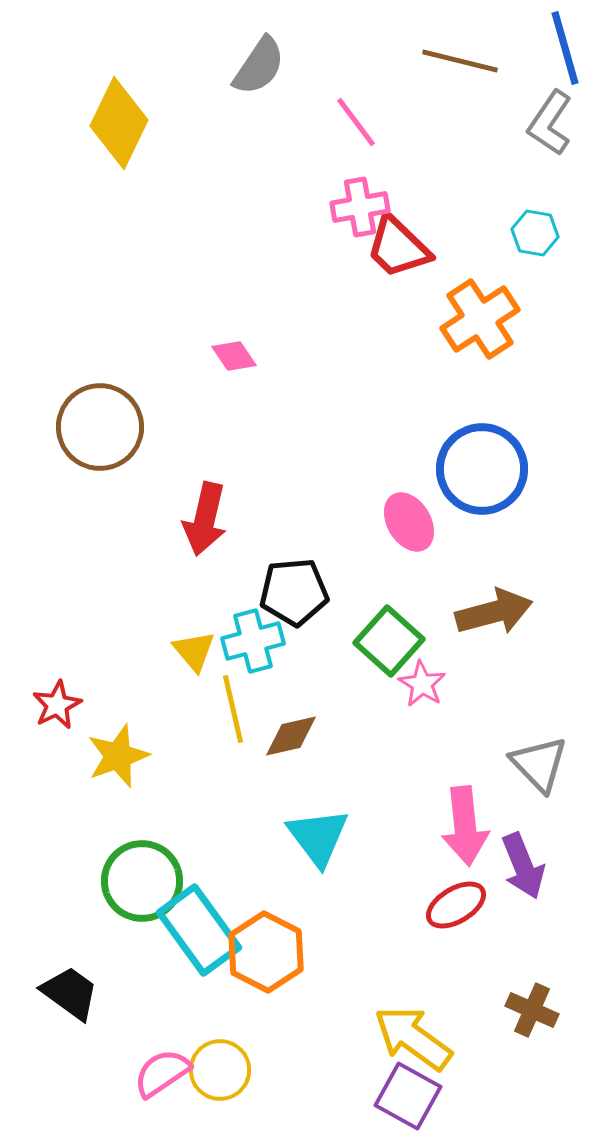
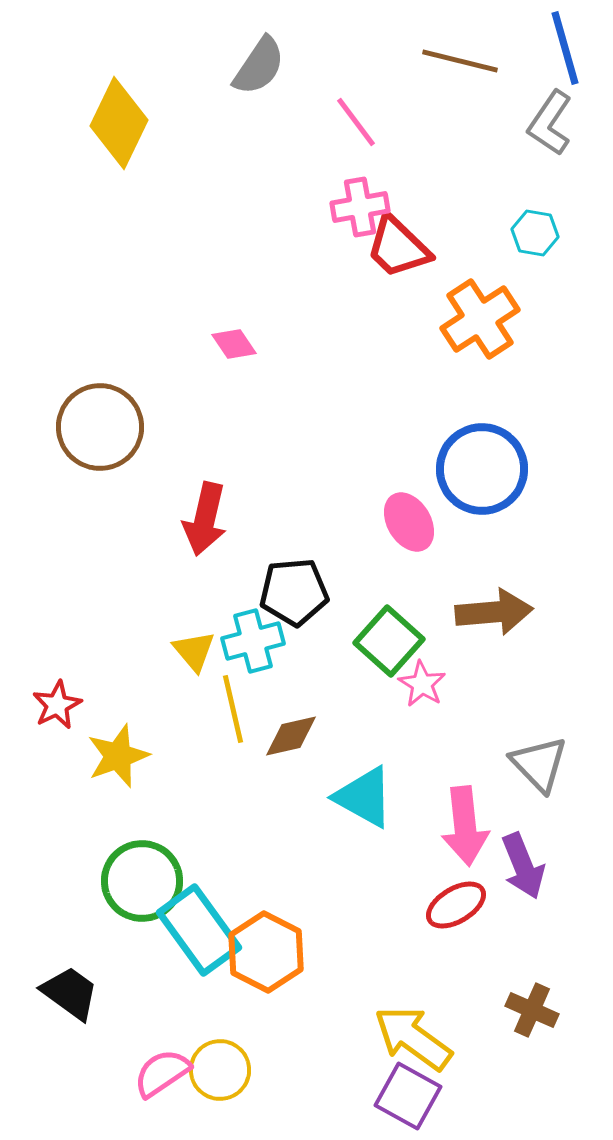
pink diamond: moved 12 px up
brown arrow: rotated 10 degrees clockwise
cyan triangle: moved 46 px right, 40 px up; rotated 24 degrees counterclockwise
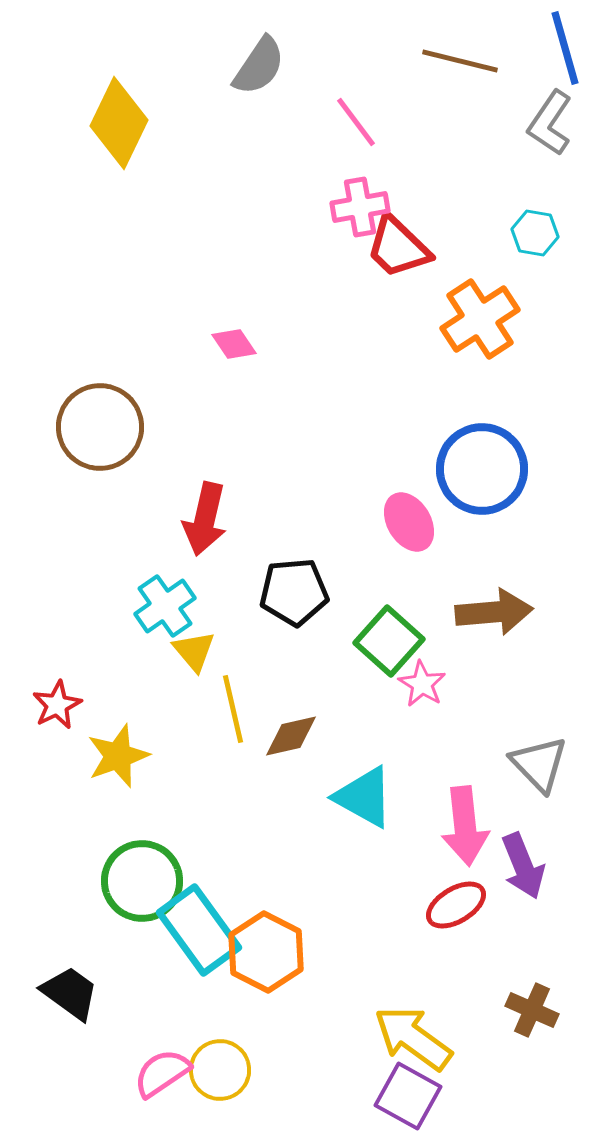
cyan cross: moved 88 px left, 35 px up; rotated 20 degrees counterclockwise
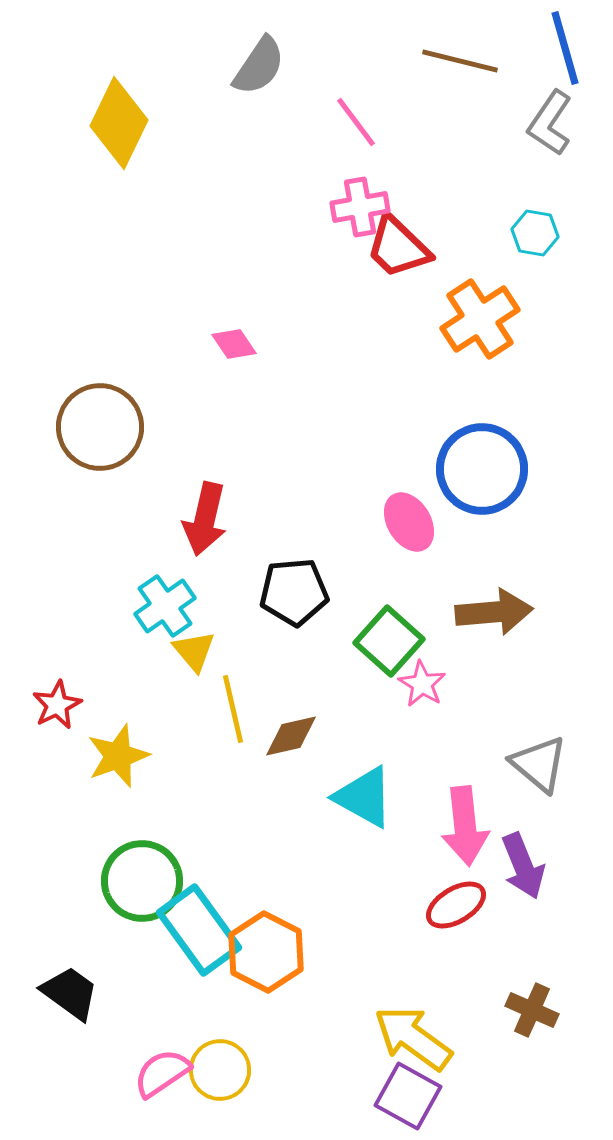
gray triangle: rotated 6 degrees counterclockwise
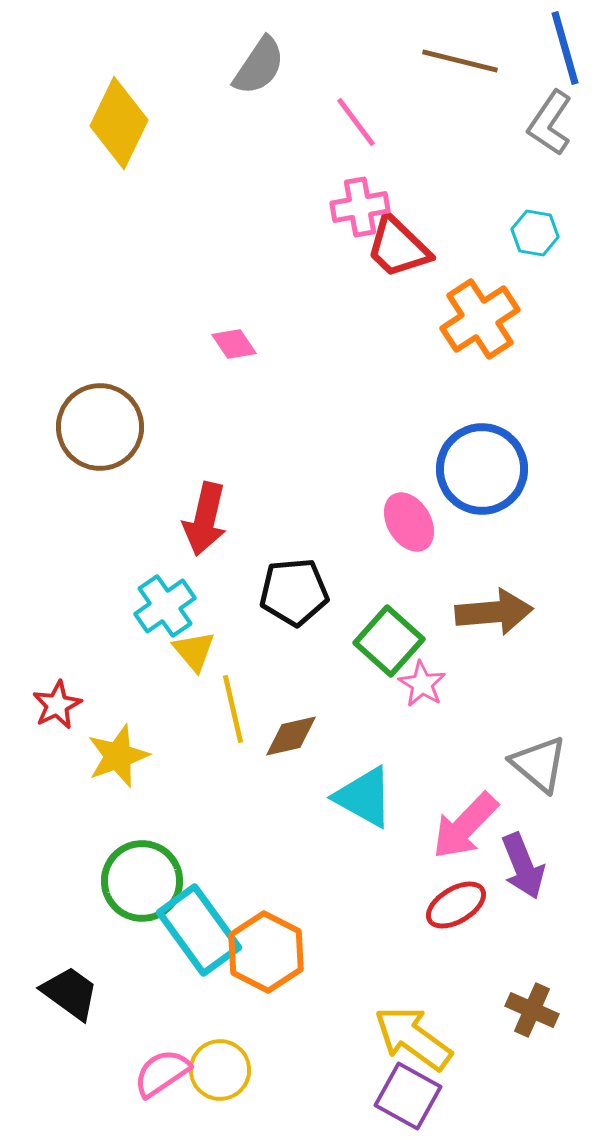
pink arrow: rotated 50 degrees clockwise
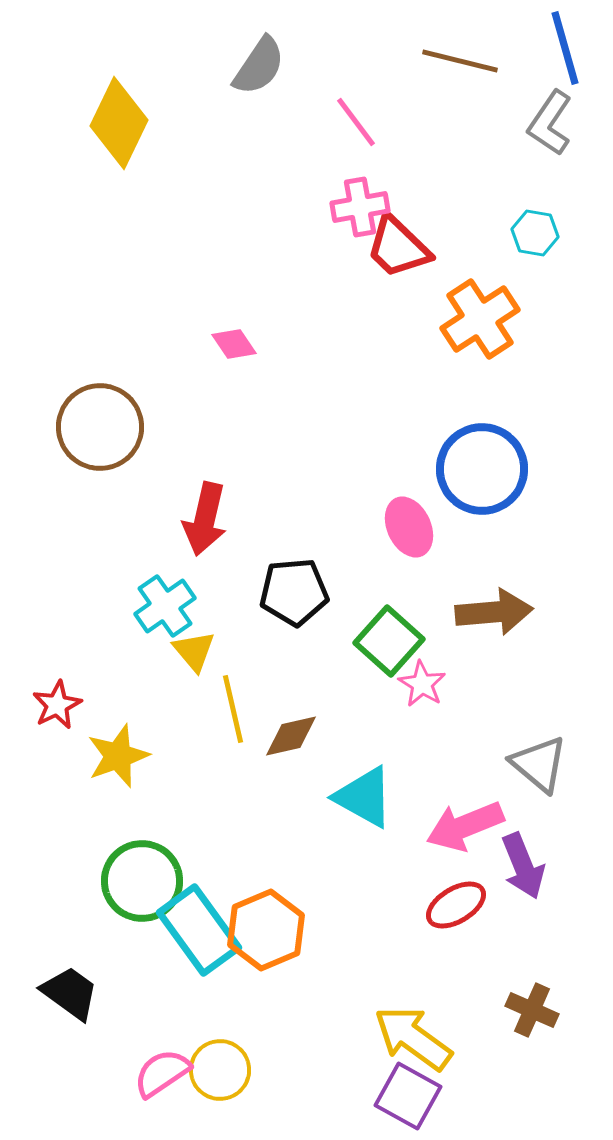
pink ellipse: moved 5 px down; rotated 6 degrees clockwise
pink arrow: rotated 24 degrees clockwise
orange hexagon: moved 22 px up; rotated 10 degrees clockwise
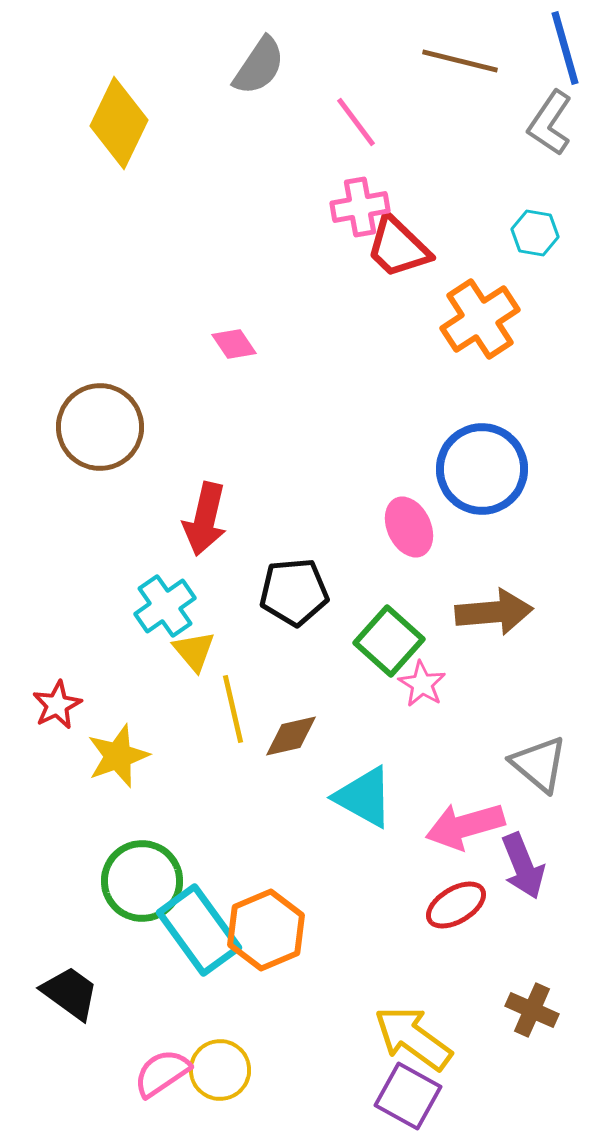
pink arrow: rotated 6 degrees clockwise
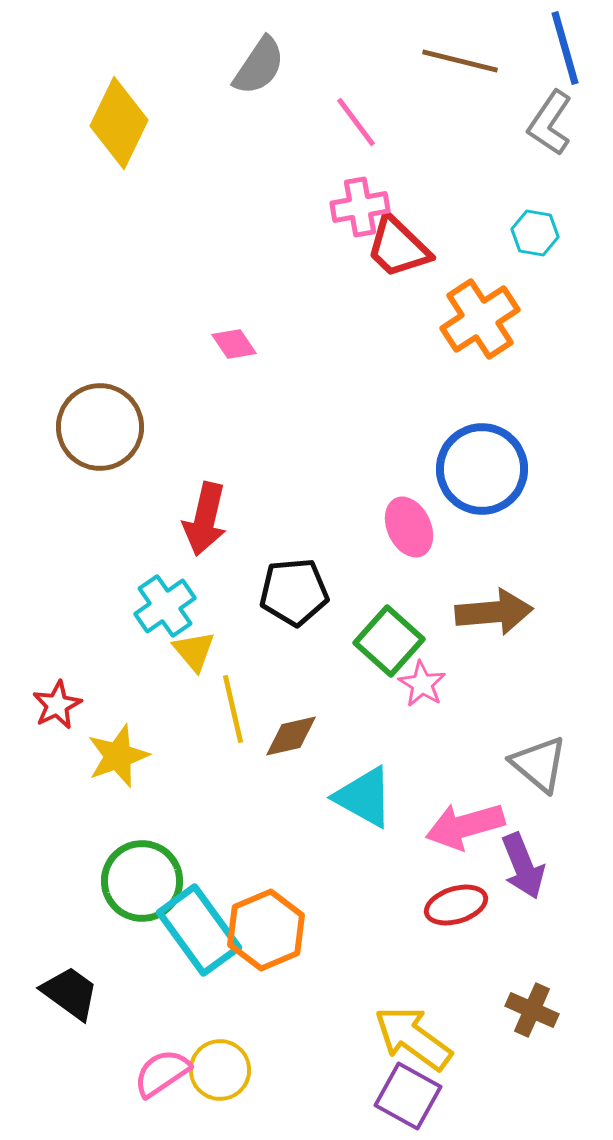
red ellipse: rotated 14 degrees clockwise
